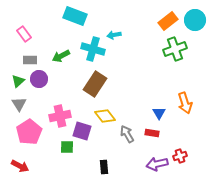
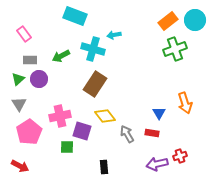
green triangle: moved 2 px up
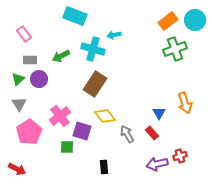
pink cross: rotated 25 degrees counterclockwise
red rectangle: rotated 40 degrees clockwise
red arrow: moved 3 px left, 3 px down
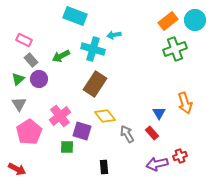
pink rectangle: moved 6 px down; rotated 28 degrees counterclockwise
gray rectangle: moved 1 px right; rotated 48 degrees clockwise
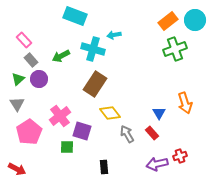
pink rectangle: rotated 21 degrees clockwise
gray triangle: moved 2 px left
yellow diamond: moved 5 px right, 3 px up
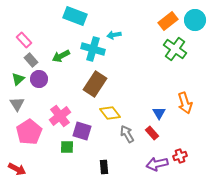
green cross: rotated 35 degrees counterclockwise
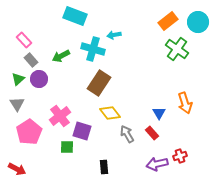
cyan circle: moved 3 px right, 2 px down
green cross: moved 2 px right
brown rectangle: moved 4 px right, 1 px up
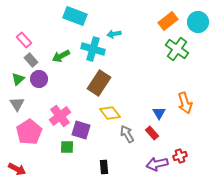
cyan arrow: moved 1 px up
purple square: moved 1 px left, 1 px up
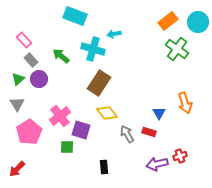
green arrow: rotated 66 degrees clockwise
yellow diamond: moved 3 px left
red rectangle: moved 3 px left, 1 px up; rotated 32 degrees counterclockwise
red arrow: rotated 108 degrees clockwise
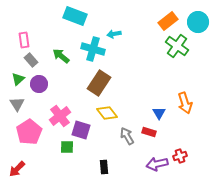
pink rectangle: rotated 35 degrees clockwise
green cross: moved 3 px up
purple circle: moved 5 px down
gray arrow: moved 2 px down
